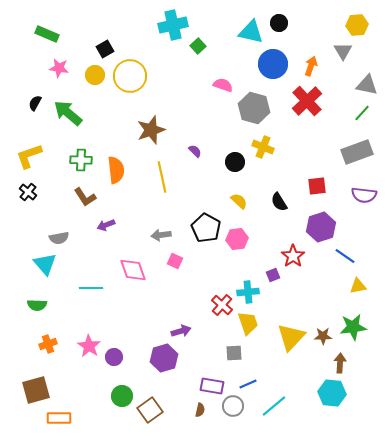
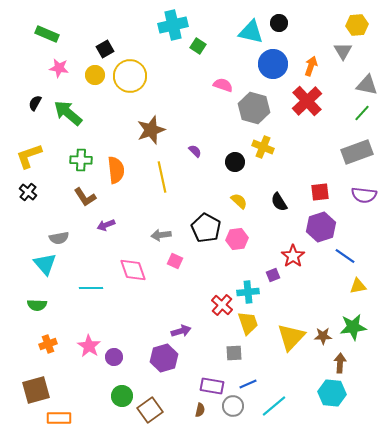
green square at (198, 46): rotated 14 degrees counterclockwise
red square at (317, 186): moved 3 px right, 6 px down
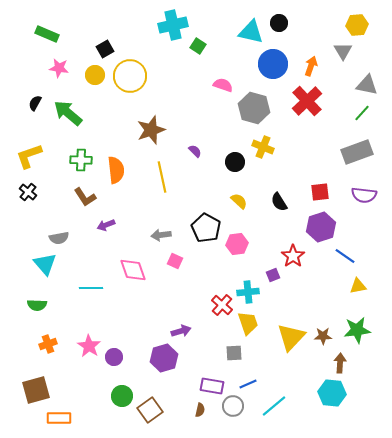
pink hexagon at (237, 239): moved 5 px down
green star at (353, 327): moved 4 px right, 3 px down
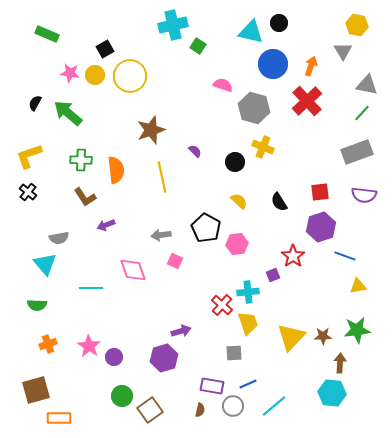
yellow hexagon at (357, 25): rotated 15 degrees clockwise
pink star at (59, 68): moved 11 px right, 5 px down
blue line at (345, 256): rotated 15 degrees counterclockwise
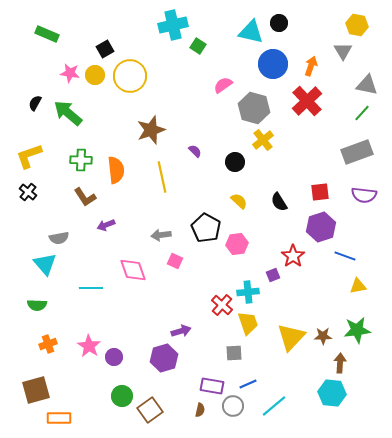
pink semicircle at (223, 85): rotated 54 degrees counterclockwise
yellow cross at (263, 147): moved 7 px up; rotated 30 degrees clockwise
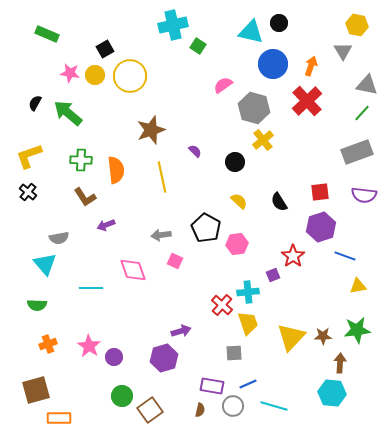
cyan line at (274, 406): rotated 56 degrees clockwise
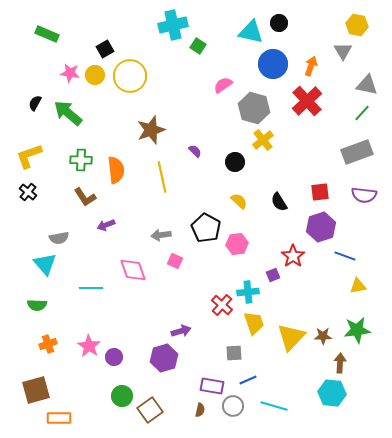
yellow trapezoid at (248, 323): moved 6 px right
blue line at (248, 384): moved 4 px up
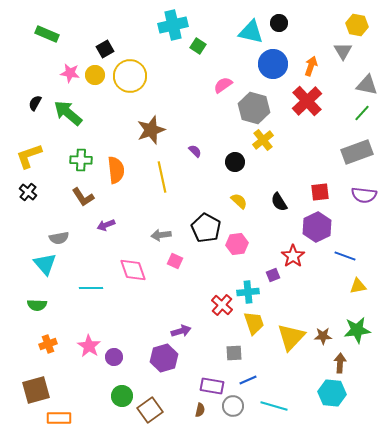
brown L-shape at (85, 197): moved 2 px left
purple hexagon at (321, 227): moved 4 px left; rotated 8 degrees counterclockwise
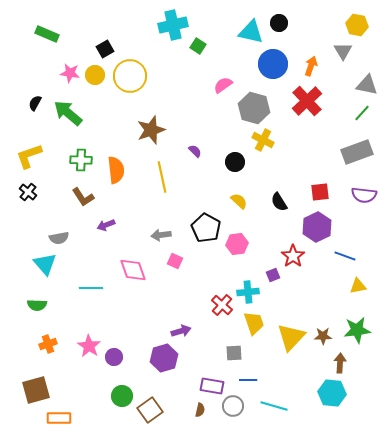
yellow cross at (263, 140): rotated 25 degrees counterclockwise
blue line at (248, 380): rotated 24 degrees clockwise
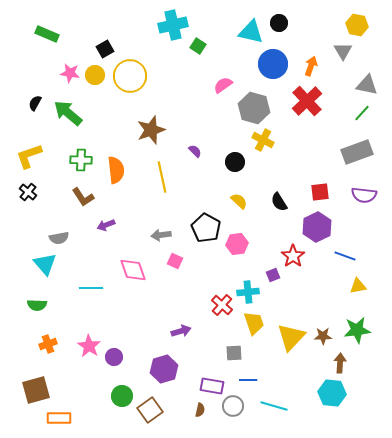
purple hexagon at (164, 358): moved 11 px down
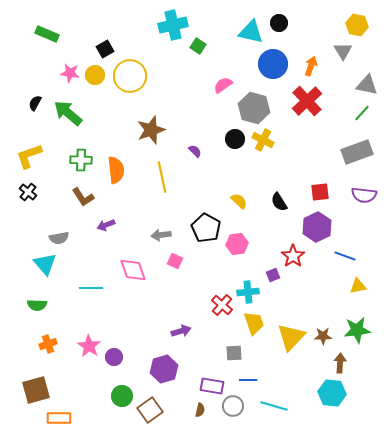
black circle at (235, 162): moved 23 px up
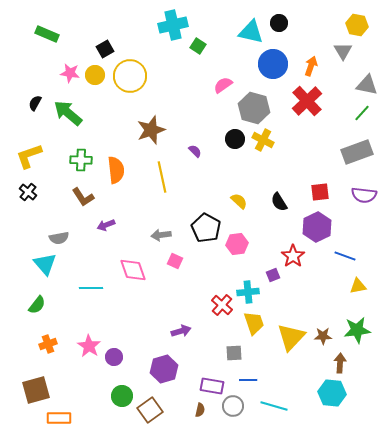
green semicircle at (37, 305): rotated 54 degrees counterclockwise
